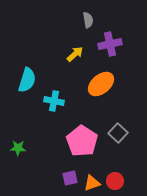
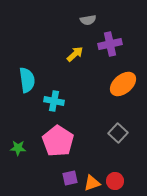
gray semicircle: rotated 91 degrees clockwise
cyan semicircle: rotated 25 degrees counterclockwise
orange ellipse: moved 22 px right
pink pentagon: moved 24 px left
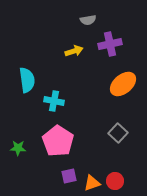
yellow arrow: moved 1 px left, 3 px up; rotated 24 degrees clockwise
purple square: moved 1 px left, 2 px up
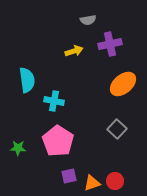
gray square: moved 1 px left, 4 px up
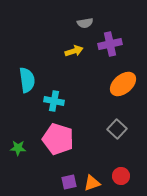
gray semicircle: moved 3 px left, 3 px down
pink pentagon: moved 2 px up; rotated 16 degrees counterclockwise
purple square: moved 6 px down
red circle: moved 6 px right, 5 px up
